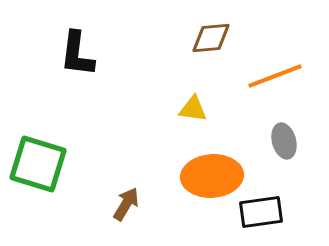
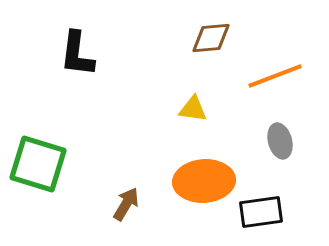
gray ellipse: moved 4 px left
orange ellipse: moved 8 px left, 5 px down
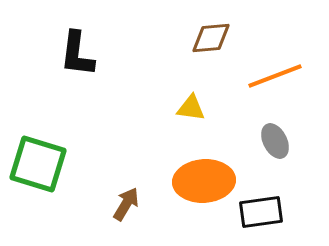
yellow triangle: moved 2 px left, 1 px up
gray ellipse: moved 5 px left; rotated 12 degrees counterclockwise
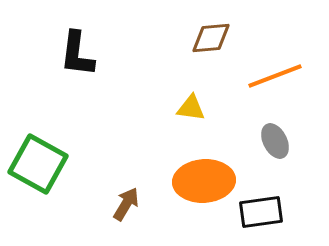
green square: rotated 12 degrees clockwise
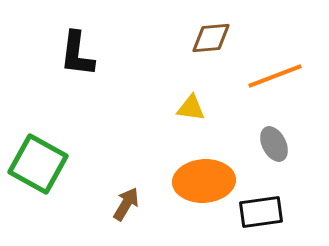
gray ellipse: moved 1 px left, 3 px down
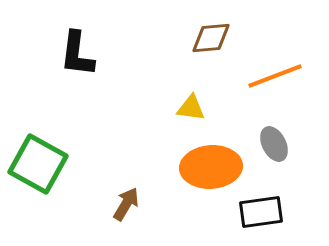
orange ellipse: moved 7 px right, 14 px up
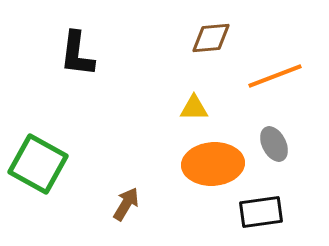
yellow triangle: moved 3 px right; rotated 8 degrees counterclockwise
orange ellipse: moved 2 px right, 3 px up
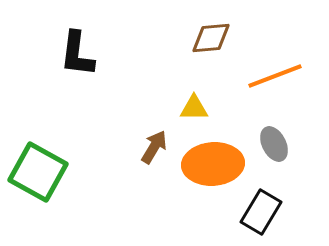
green square: moved 8 px down
brown arrow: moved 28 px right, 57 px up
black rectangle: rotated 51 degrees counterclockwise
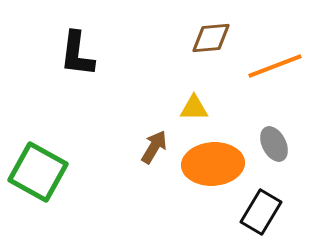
orange line: moved 10 px up
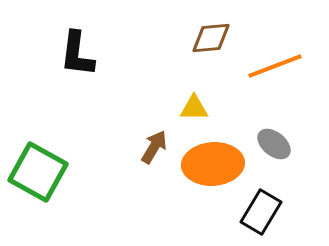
gray ellipse: rotated 24 degrees counterclockwise
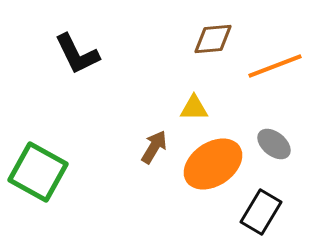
brown diamond: moved 2 px right, 1 px down
black L-shape: rotated 33 degrees counterclockwise
orange ellipse: rotated 30 degrees counterclockwise
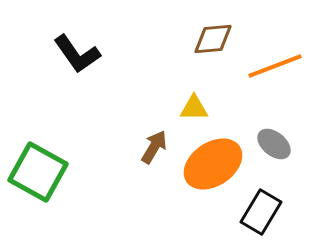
black L-shape: rotated 9 degrees counterclockwise
